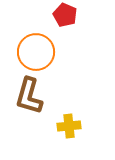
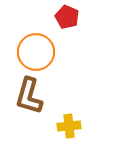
red pentagon: moved 2 px right, 2 px down
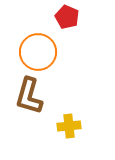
orange circle: moved 2 px right
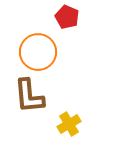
brown L-shape: rotated 21 degrees counterclockwise
yellow cross: moved 2 px up; rotated 25 degrees counterclockwise
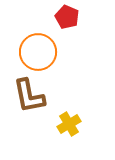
brown L-shape: rotated 6 degrees counterclockwise
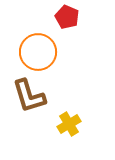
brown L-shape: rotated 6 degrees counterclockwise
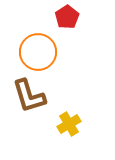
red pentagon: rotated 15 degrees clockwise
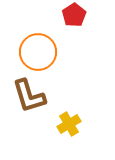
red pentagon: moved 7 px right, 2 px up
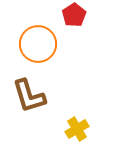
orange circle: moved 8 px up
yellow cross: moved 8 px right, 5 px down
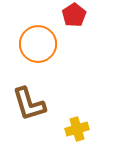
brown L-shape: moved 8 px down
yellow cross: rotated 15 degrees clockwise
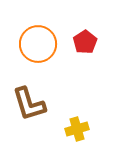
red pentagon: moved 11 px right, 27 px down
